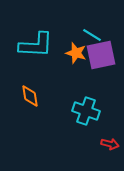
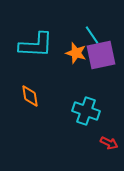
cyan line: rotated 24 degrees clockwise
red arrow: moved 1 px left, 1 px up; rotated 12 degrees clockwise
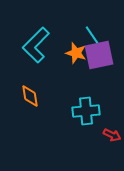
cyan L-shape: rotated 132 degrees clockwise
purple square: moved 2 px left
cyan cross: rotated 24 degrees counterclockwise
red arrow: moved 3 px right, 8 px up
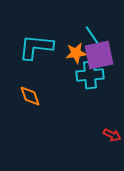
cyan L-shape: moved 2 px down; rotated 51 degrees clockwise
orange star: rotated 25 degrees counterclockwise
orange diamond: rotated 10 degrees counterclockwise
cyan cross: moved 4 px right, 36 px up
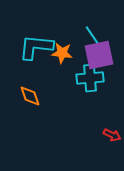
orange star: moved 14 px left; rotated 15 degrees clockwise
cyan cross: moved 3 px down
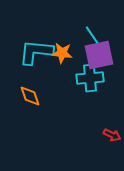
cyan L-shape: moved 5 px down
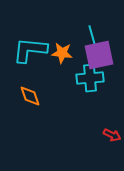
cyan line: rotated 18 degrees clockwise
cyan L-shape: moved 6 px left, 2 px up
